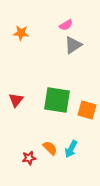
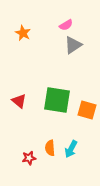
orange star: moved 2 px right; rotated 21 degrees clockwise
red triangle: moved 3 px right, 1 px down; rotated 28 degrees counterclockwise
orange semicircle: rotated 140 degrees counterclockwise
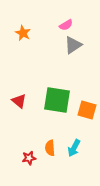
cyan arrow: moved 3 px right, 1 px up
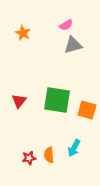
gray triangle: rotated 18 degrees clockwise
red triangle: rotated 28 degrees clockwise
orange semicircle: moved 1 px left, 7 px down
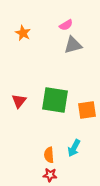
green square: moved 2 px left
orange square: rotated 24 degrees counterclockwise
red star: moved 21 px right, 17 px down; rotated 16 degrees clockwise
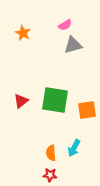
pink semicircle: moved 1 px left
red triangle: moved 2 px right; rotated 14 degrees clockwise
orange semicircle: moved 2 px right, 2 px up
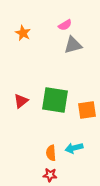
cyan arrow: rotated 48 degrees clockwise
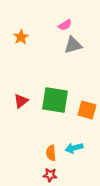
orange star: moved 2 px left, 4 px down; rotated 14 degrees clockwise
orange square: rotated 24 degrees clockwise
